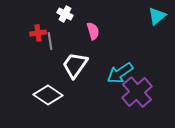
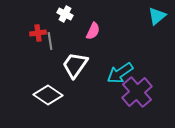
pink semicircle: rotated 42 degrees clockwise
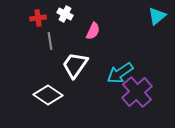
red cross: moved 15 px up
